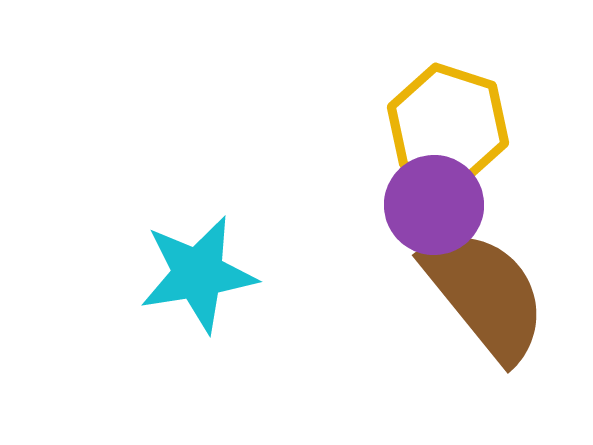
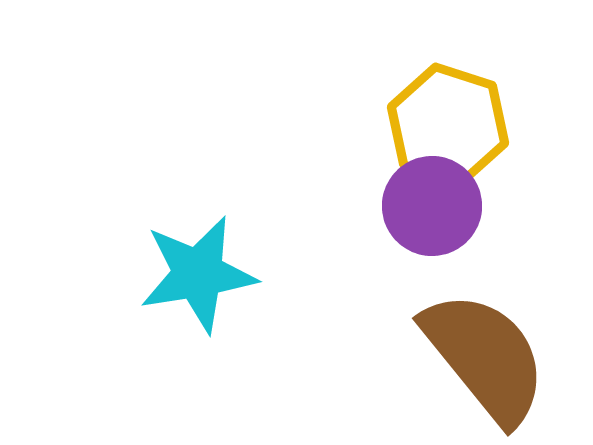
purple circle: moved 2 px left, 1 px down
brown semicircle: moved 63 px down
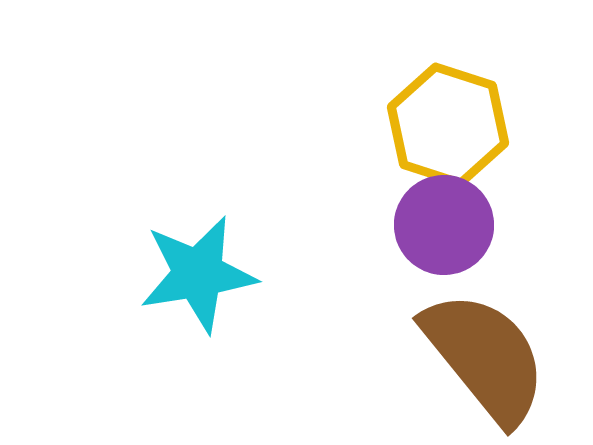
purple circle: moved 12 px right, 19 px down
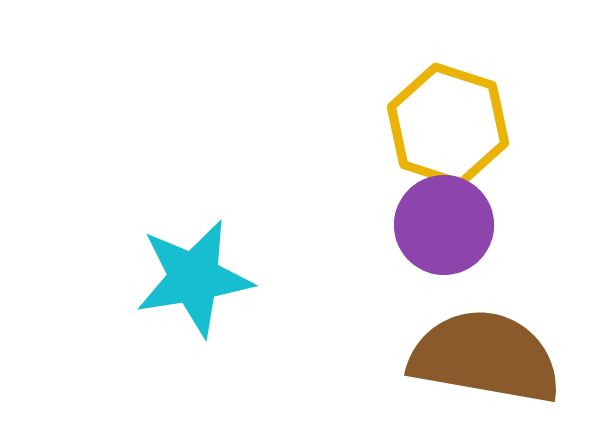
cyan star: moved 4 px left, 4 px down
brown semicircle: rotated 41 degrees counterclockwise
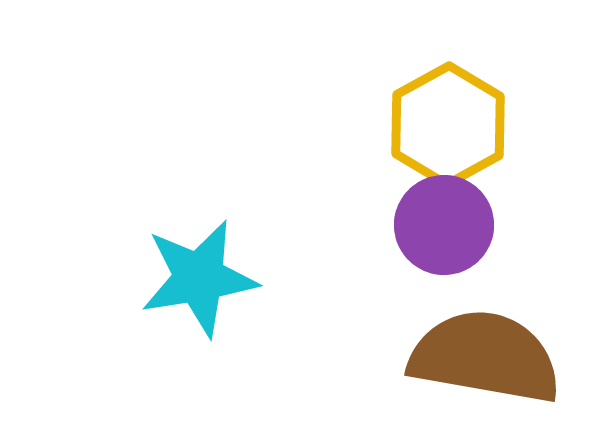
yellow hexagon: rotated 13 degrees clockwise
cyan star: moved 5 px right
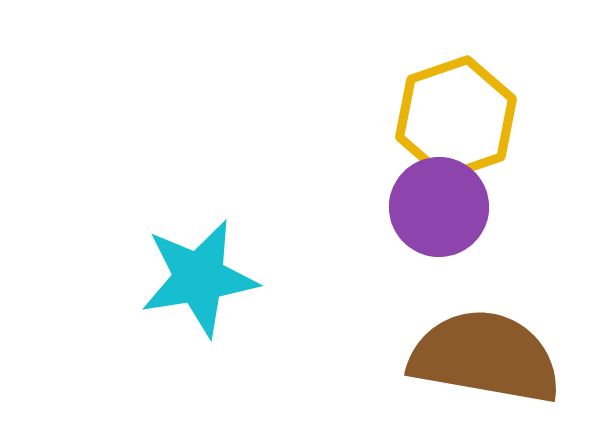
yellow hexagon: moved 8 px right, 7 px up; rotated 10 degrees clockwise
purple circle: moved 5 px left, 18 px up
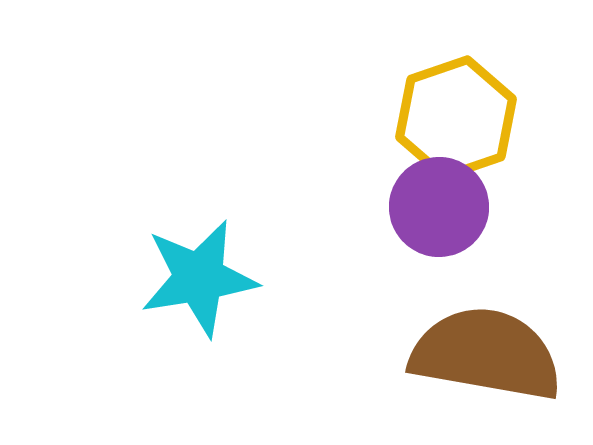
brown semicircle: moved 1 px right, 3 px up
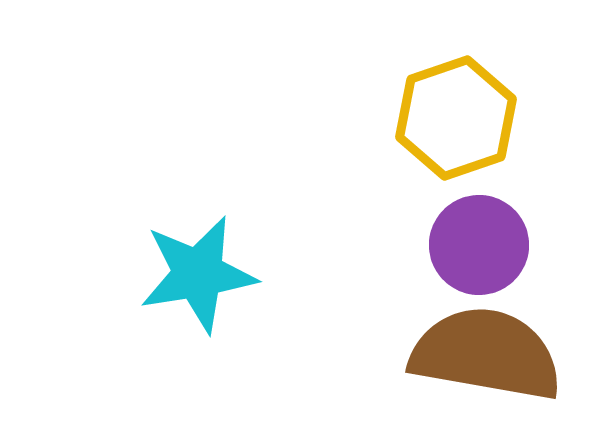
purple circle: moved 40 px right, 38 px down
cyan star: moved 1 px left, 4 px up
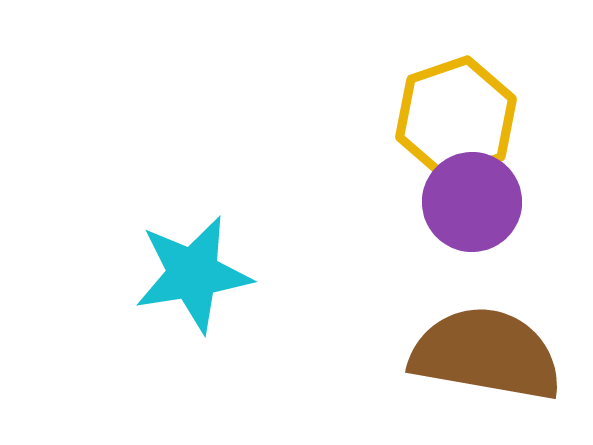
purple circle: moved 7 px left, 43 px up
cyan star: moved 5 px left
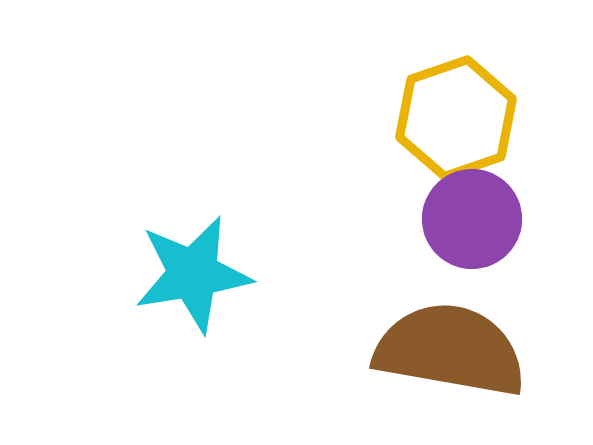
purple circle: moved 17 px down
brown semicircle: moved 36 px left, 4 px up
